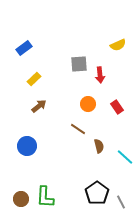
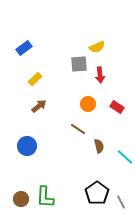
yellow semicircle: moved 21 px left, 2 px down
yellow rectangle: moved 1 px right
red rectangle: rotated 24 degrees counterclockwise
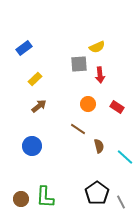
blue circle: moved 5 px right
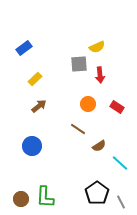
brown semicircle: rotated 72 degrees clockwise
cyan line: moved 5 px left, 6 px down
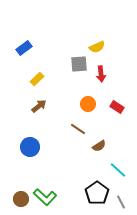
red arrow: moved 1 px right, 1 px up
yellow rectangle: moved 2 px right
blue circle: moved 2 px left, 1 px down
cyan line: moved 2 px left, 7 px down
green L-shape: rotated 50 degrees counterclockwise
